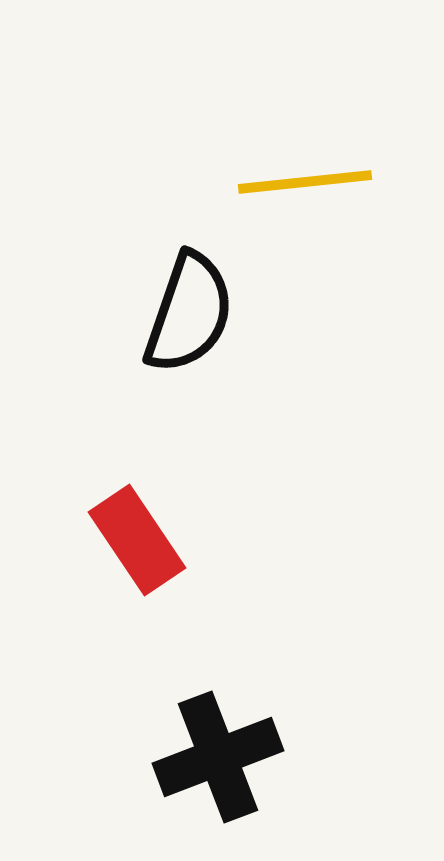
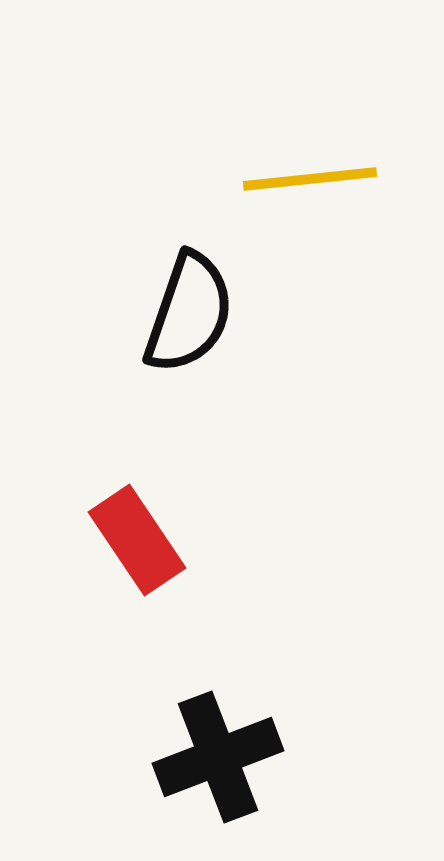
yellow line: moved 5 px right, 3 px up
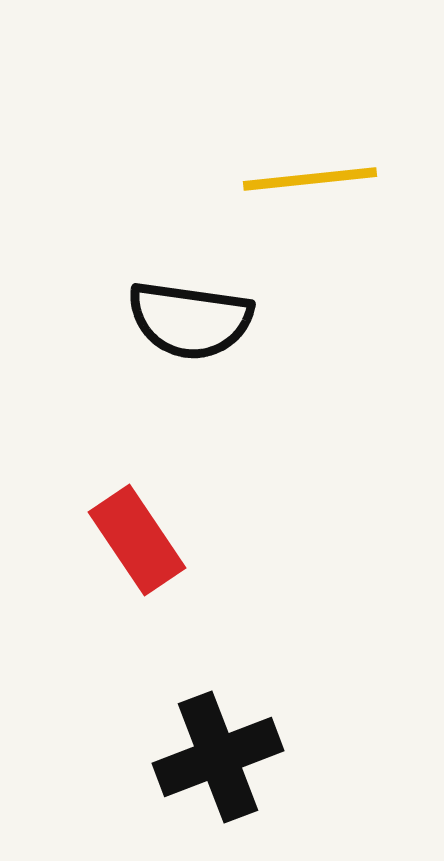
black semicircle: moved 1 px right, 7 px down; rotated 79 degrees clockwise
